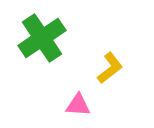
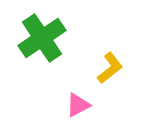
pink triangle: rotated 32 degrees counterclockwise
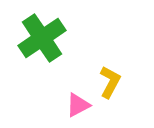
yellow L-shape: moved 14 px down; rotated 24 degrees counterclockwise
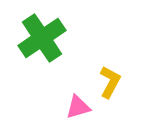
pink triangle: moved 2 px down; rotated 12 degrees clockwise
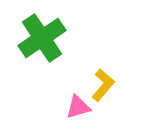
yellow L-shape: moved 7 px left, 3 px down; rotated 12 degrees clockwise
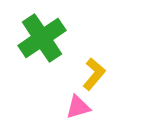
yellow L-shape: moved 9 px left, 11 px up
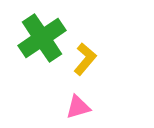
yellow L-shape: moved 9 px left, 15 px up
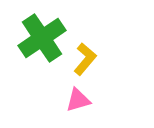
pink triangle: moved 7 px up
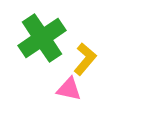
pink triangle: moved 9 px left, 11 px up; rotated 28 degrees clockwise
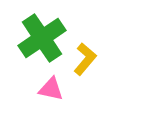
pink triangle: moved 18 px left
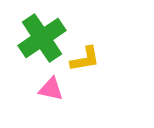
yellow L-shape: rotated 40 degrees clockwise
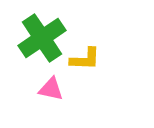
yellow L-shape: rotated 12 degrees clockwise
